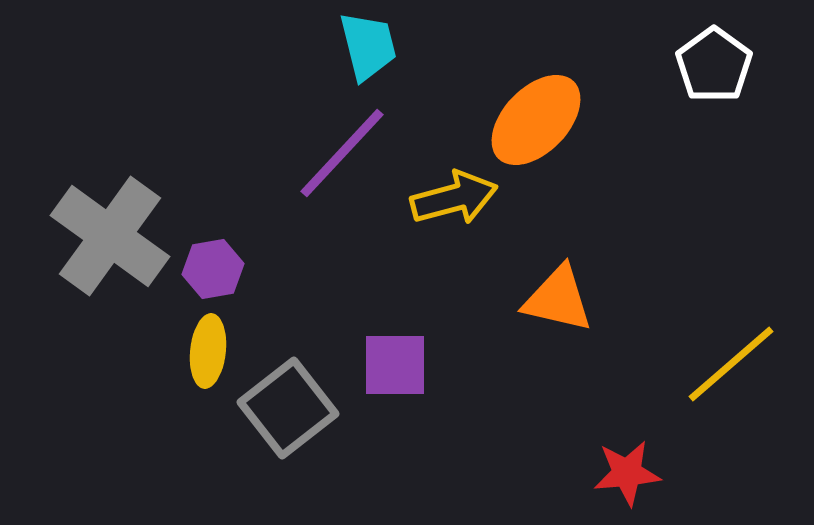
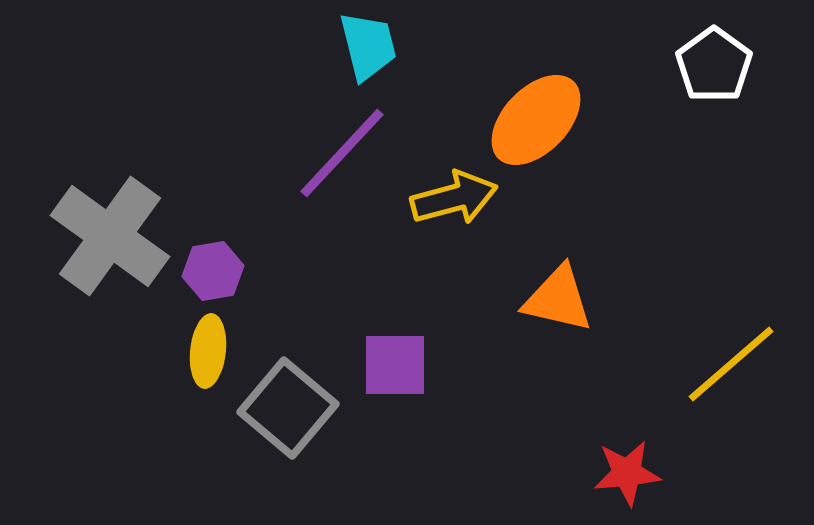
purple hexagon: moved 2 px down
gray square: rotated 12 degrees counterclockwise
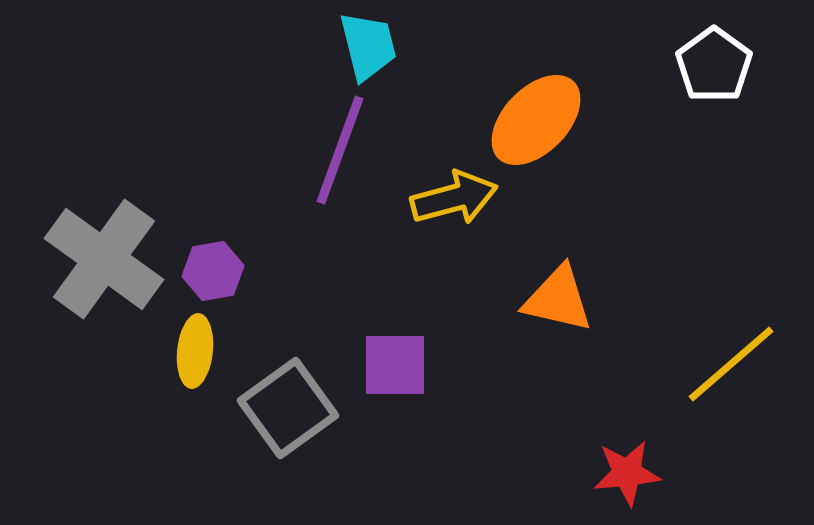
purple line: moved 2 px left, 3 px up; rotated 23 degrees counterclockwise
gray cross: moved 6 px left, 23 px down
yellow ellipse: moved 13 px left
gray square: rotated 14 degrees clockwise
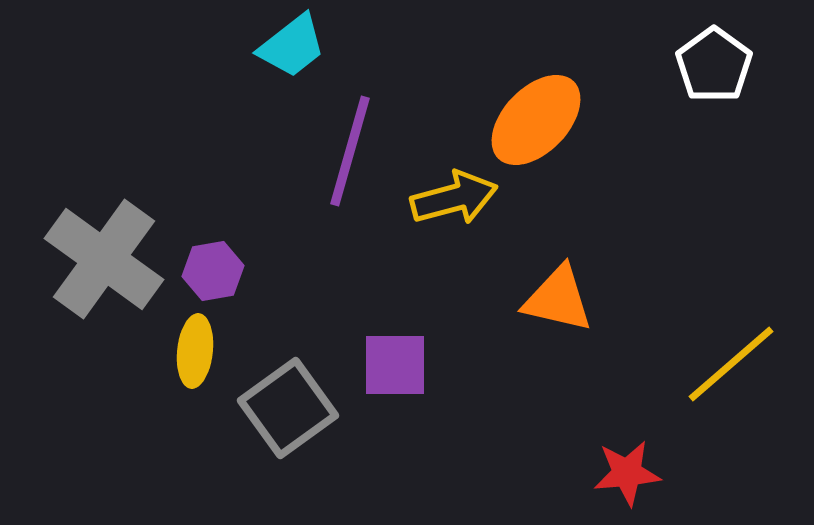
cyan trapezoid: moved 76 px left; rotated 66 degrees clockwise
purple line: moved 10 px right, 1 px down; rotated 4 degrees counterclockwise
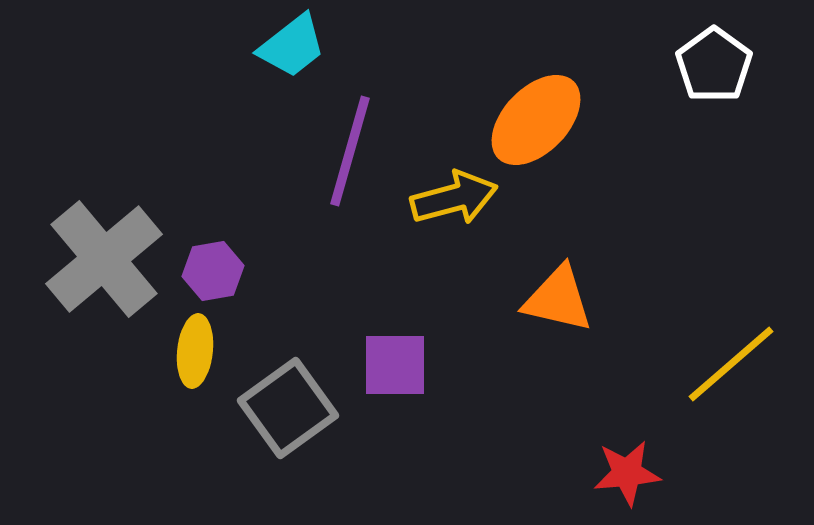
gray cross: rotated 14 degrees clockwise
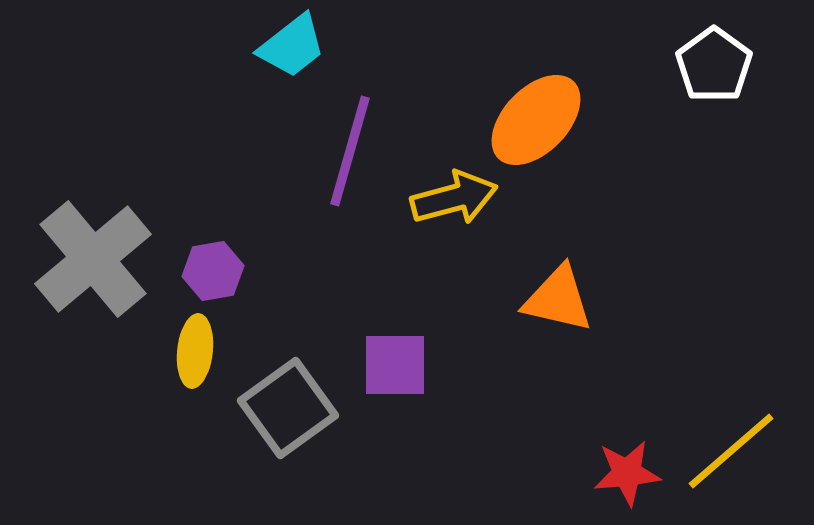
gray cross: moved 11 px left
yellow line: moved 87 px down
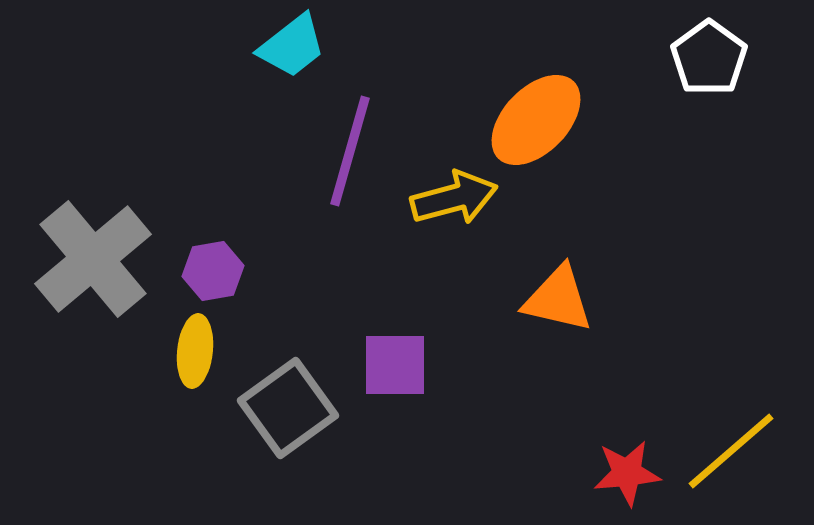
white pentagon: moved 5 px left, 7 px up
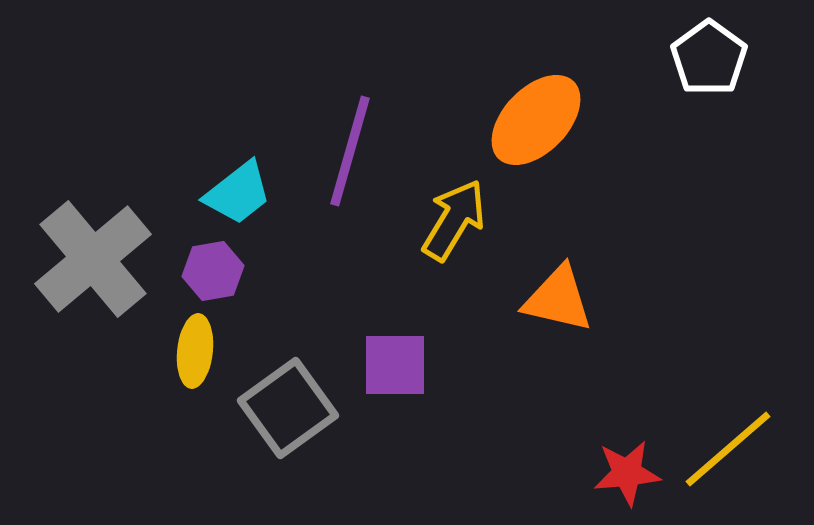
cyan trapezoid: moved 54 px left, 147 px down
yellow arrow: moved 22 px down; rotated 44 degrees counterclockwise
yellow line: moved 3 px left, 2 px up
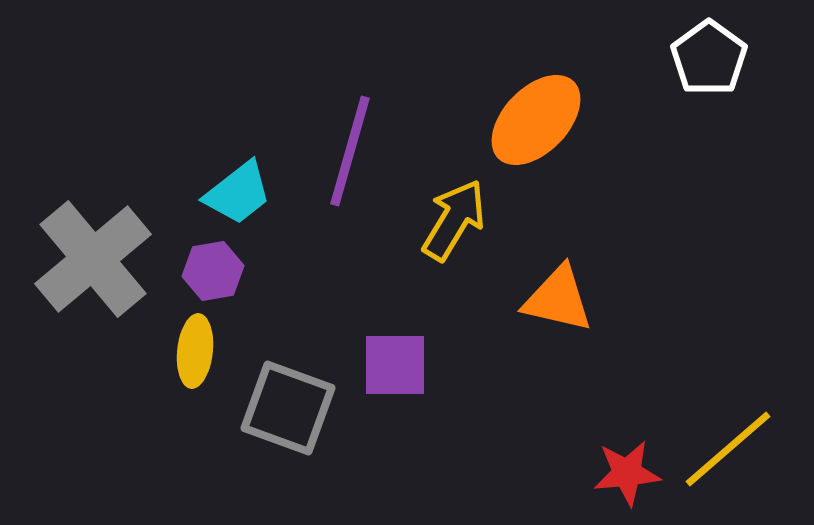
gray square: rotated 34 degrees counterclockwise
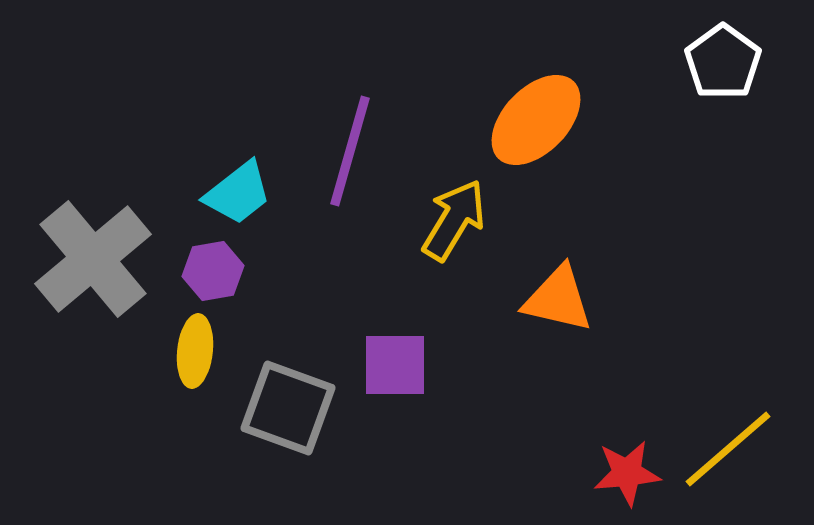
white pentagon: moved 14 px right, 4 px down
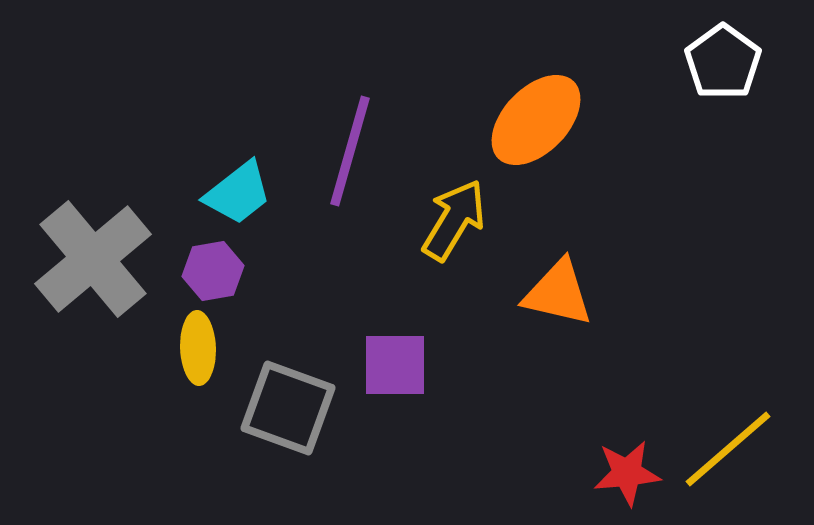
orange triangle: moved 6 px up
yellow ellipse: moved 3 px right, 3 px up; rotated 8 degrees counterclockwise
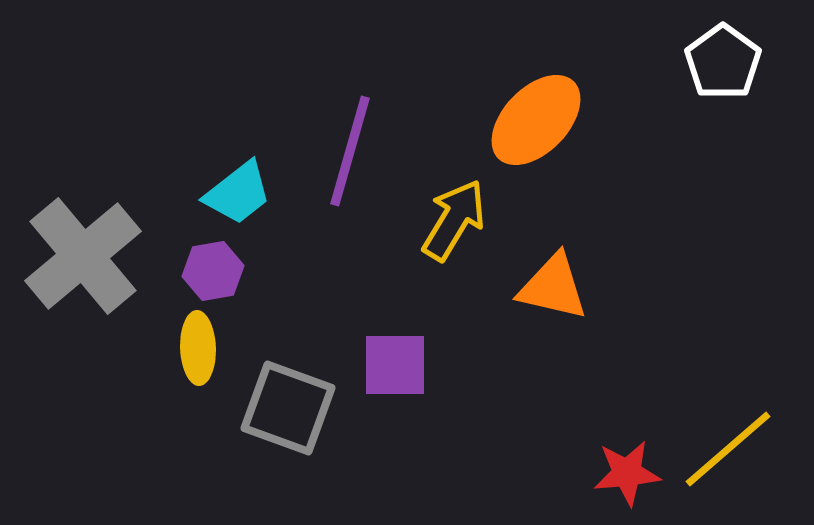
gray cross: moved 10 px left, 3 px up
orange triangle: moved 5 px left, 6 px up
